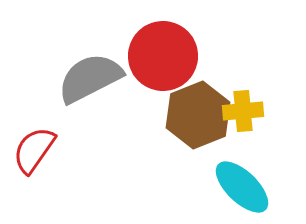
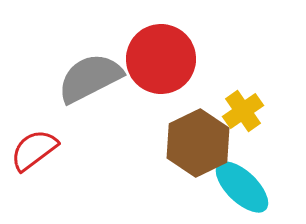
red circle: moved 2 px left, 3 px down
yellow cross: rotated 30 degrees counterclockwise
brown hexagon: moved 28 px down; rotated 4 degrees counterclockwise
red semicircle: rotated 18 degrees clockwise
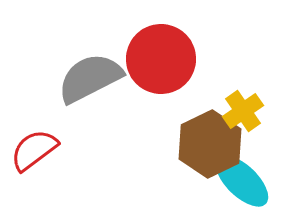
brown hexagon: moved 12 px right, 1 px down
cyan ellipse: moved 6 px up
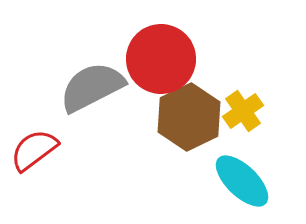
gray semicircle: moved 2 px right, 9 px down
brown hexagon: moved 21 px left, 27 px up
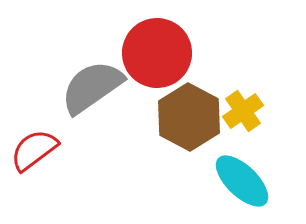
red circle: moved 4 px left, 6 px up
gray semicircle: rotated 8 degrees counterclockwise
brown hexagon: rotated 6 degrees counterclockwise
